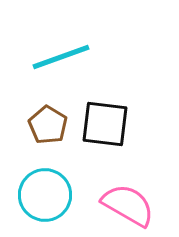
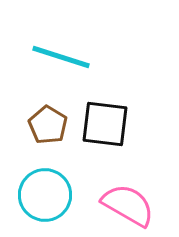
cyan line: rotated 38 degrees clockwise
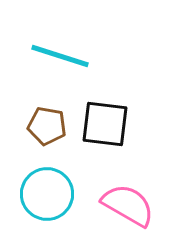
cyan line: moved 1 px left, 1 px up
brown pentagon: moved 1 px left, 1 px down; rotated 21 degrees counterclockwise
cyan circle: moved 2 px right, 1 px up
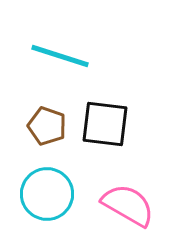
brown pentagon: rotated 9 degrees clockwise
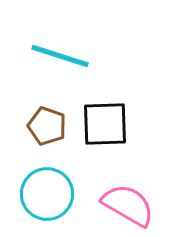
black square: rotated 9 degrees counterclockwise
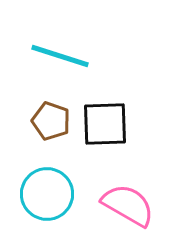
brown pentagon: moved 4 px right, 5 px up
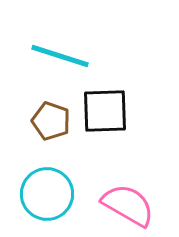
black square: moved 13 px up
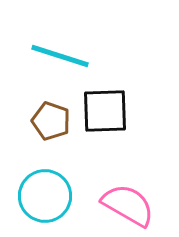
cyan circle: moved 2 px left, 2 px down
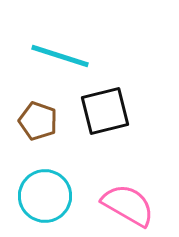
black square: rotated 12 degrees counterclockwise
brown pentagon: moved 13 px left
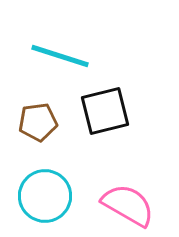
brown pentagon: moved 1 px down; rotated 27 degrees counterclockwise
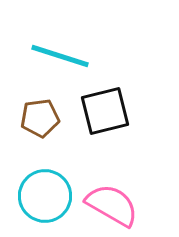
brown pentagon: moved 2 px right, 4 px up
pink semicircle: moved 16 px left
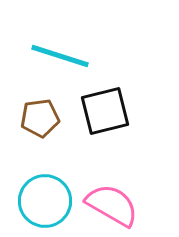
cyan circle: moved 5 px down
